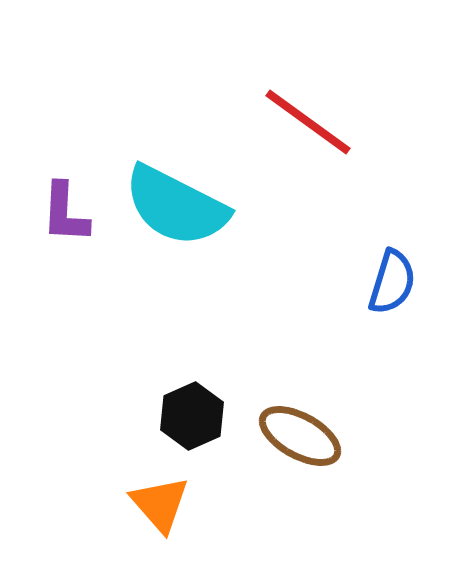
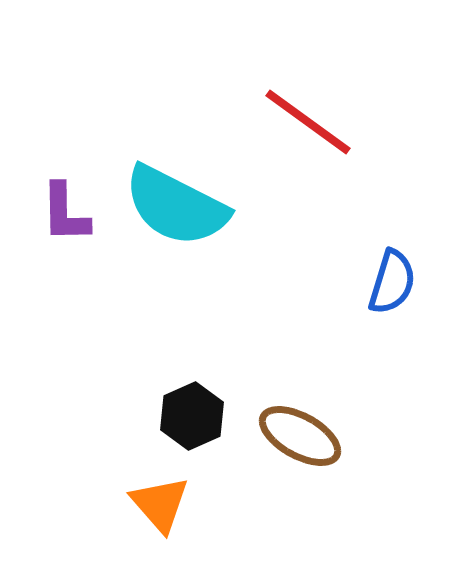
purple L-shape: rotated 4 degrees counterclockwise
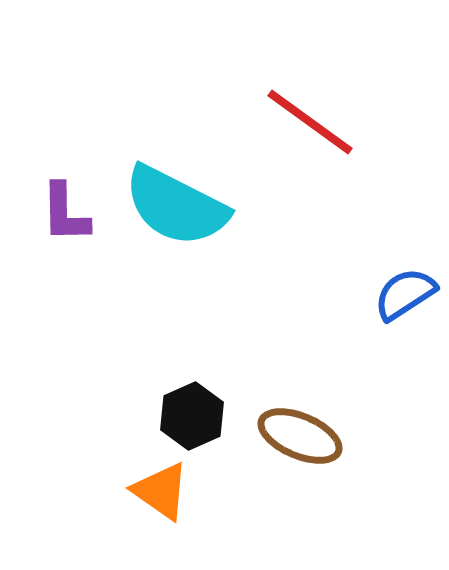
red line: moved 2 px right
blue semicircle: moved 13 px right, 12 px down; rotated 140 degrees counterclockwise
brown ellipse: rotated 6 degrees counterclockwise
orange triangle: moved 1 px right, 13 px up; rotated 14 degrees counterclockwise
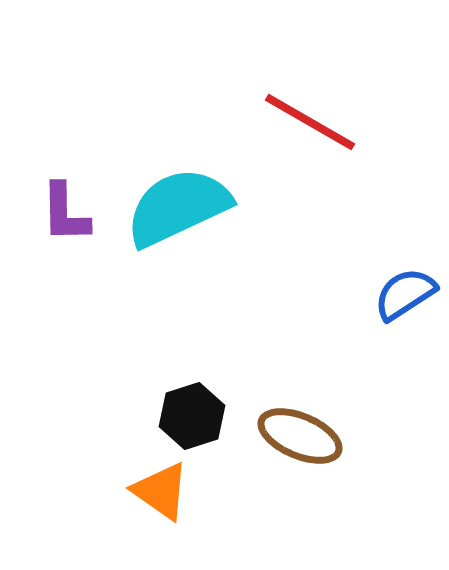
red line: rotated 6 degrees counterclockwise
cyan semicircle: moved 2 px right, 1 px down; rotated 128 degrees clockwise
black hexagon: rotated 6 degrees clockwise
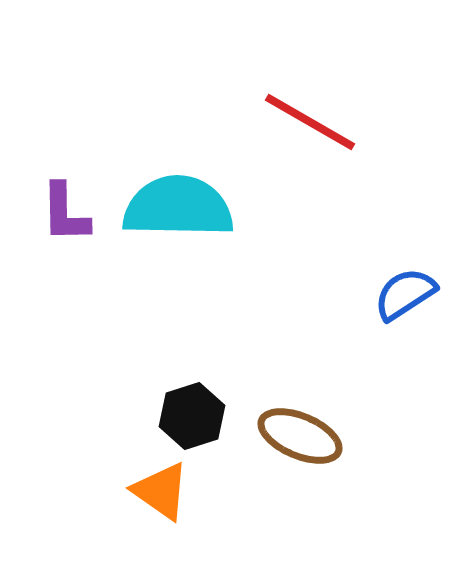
cyan semicircle: rotated 26 degrees clockwise
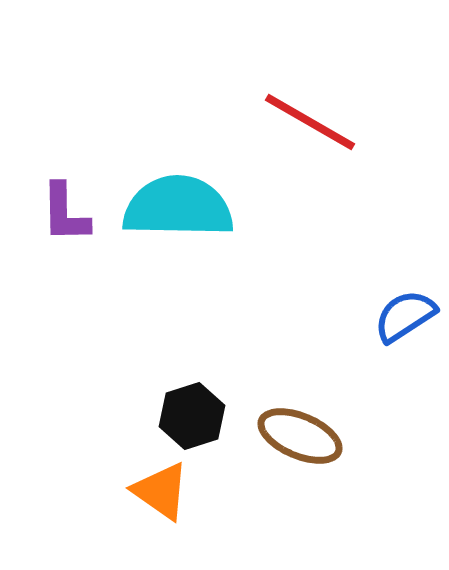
blue semicircle: moved 22 px down
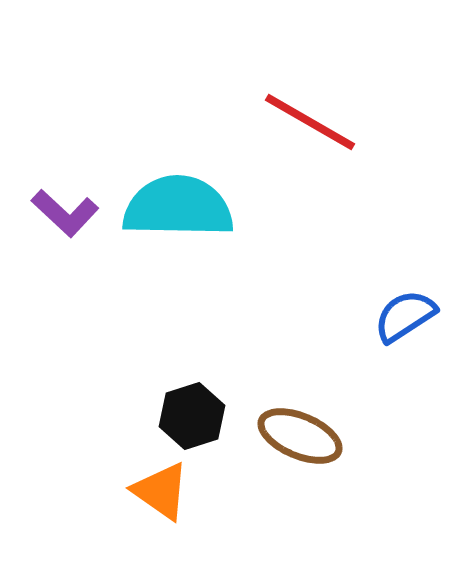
purple L-shape: rotated 46 degrees counterclockwise
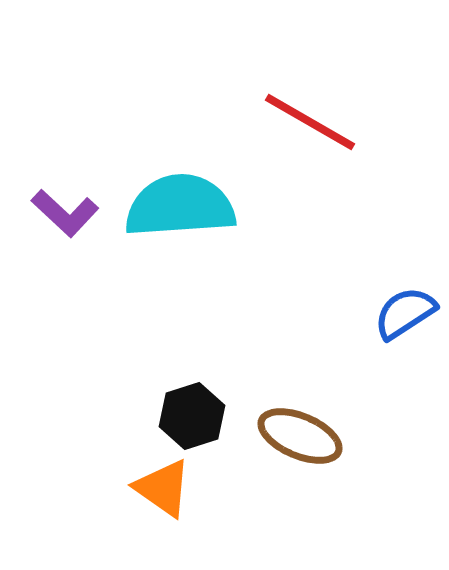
cyan semicircle: moved 2 px right, 1 px up; rotated 5 degrees counterclockwise
blue semicircle: moved 3 px up
orange triangle: moved 2 px right, 3 px up
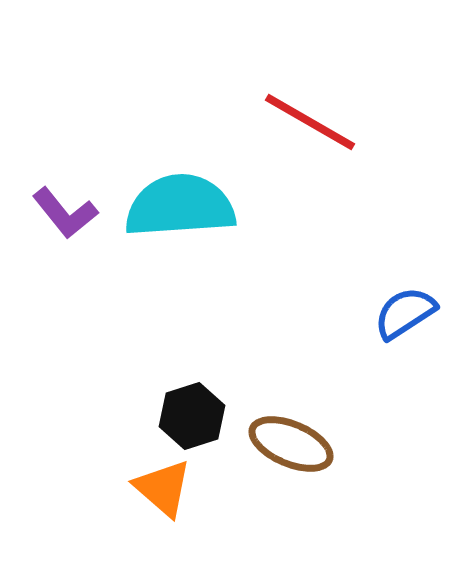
purple L-shape: rotated 8 degrees clockwise
brown ellipse: moved 9 px left, 8 px down
orange triangle: rotated 6 degrees clockwise
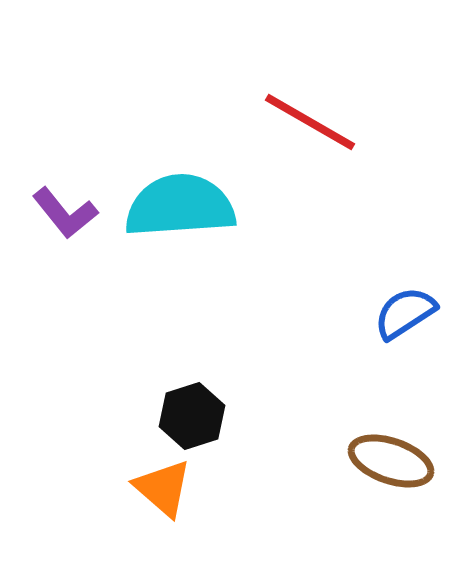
brown ellipse: moved 100 px right, 17 px down; rotated 4 degrees counterclockwise
